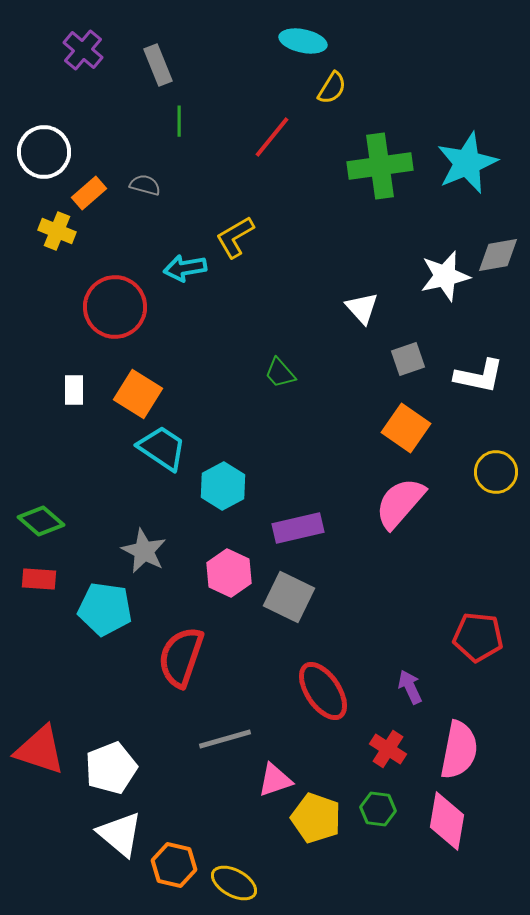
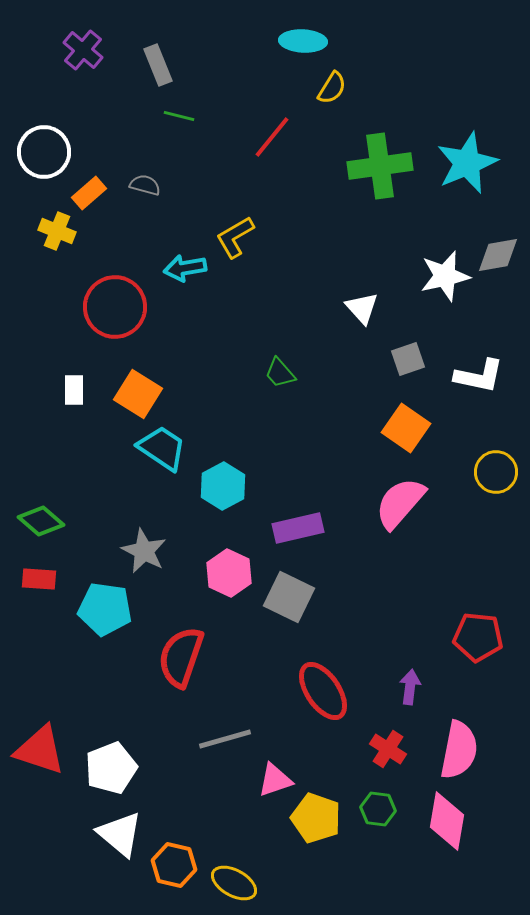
cyan ellipse at (303, 41): rotated 9 degrees counterclockwise
green line at (179, 121): moved 5 px up; rotated 76 degrees counterclockwise
purple arrow at (410, 687): rotated 32 degrees clockwise
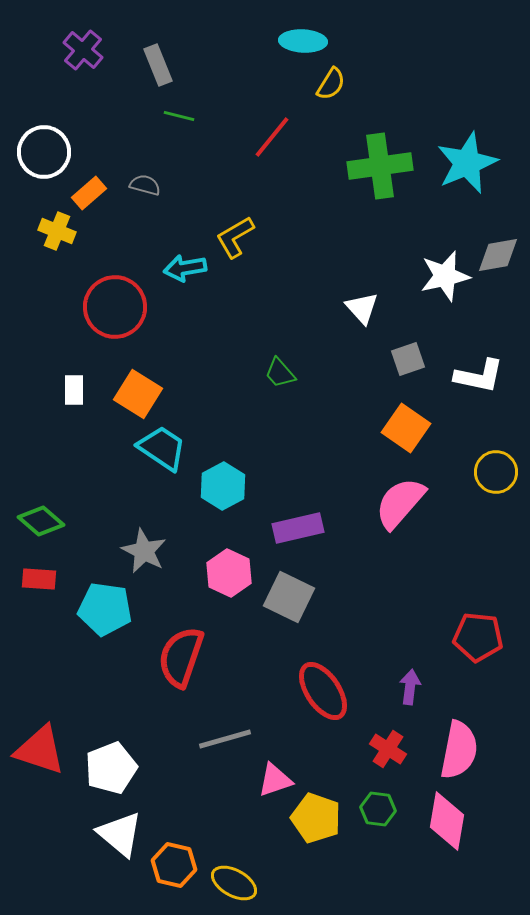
yellow semicircle at (332, 88): moved 1 px left, 4 px up
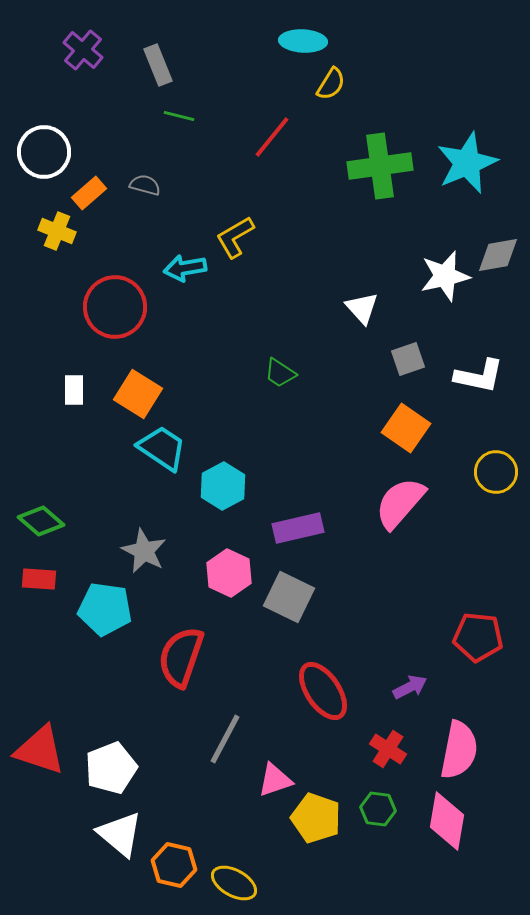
green trapezoid at (280, 373): rotated 16 degrees counterclockwise
purple arrow at (410, 687): rotated 56 degrees clockwise
gray line at (225, 739): rotated 46 degrees counterclockwise
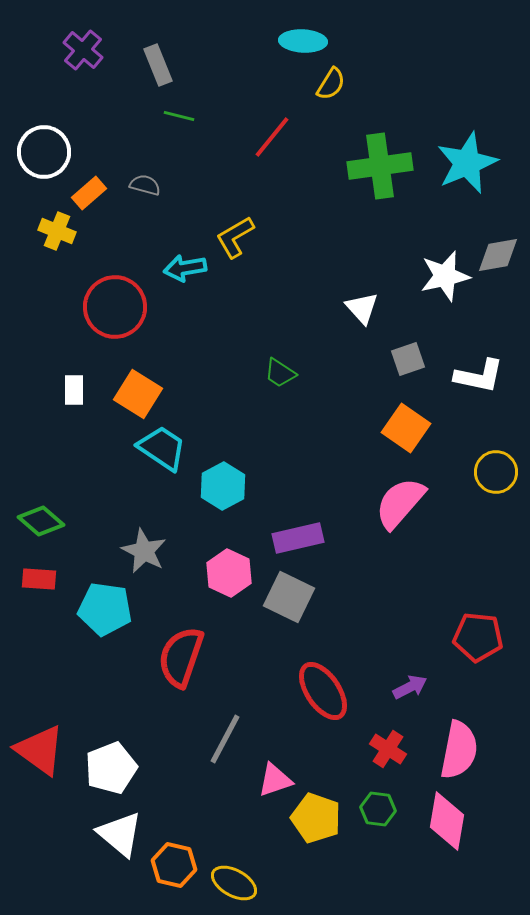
purple rectangle at (298, 528): moved 10 px down
red triangle at (40, 750): rotated 18 degrees clockwise
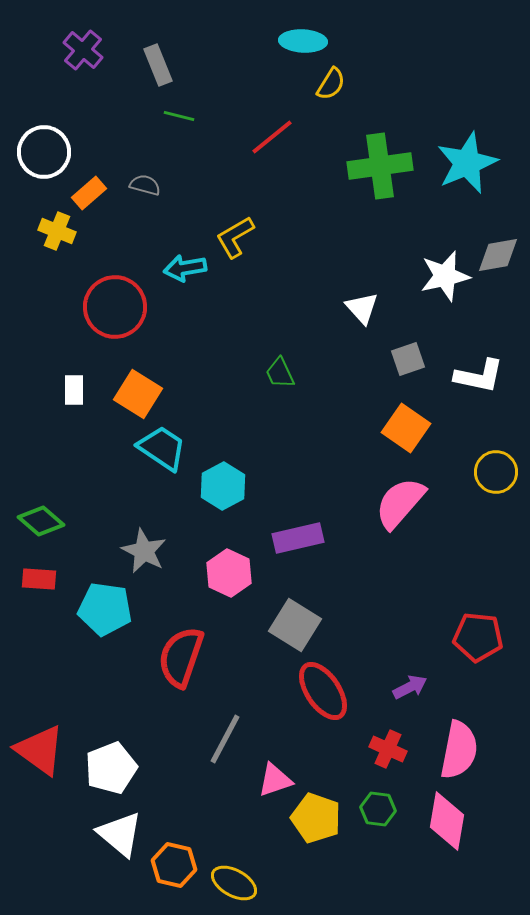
red line at (272, 137): rotated 12 degrees clockwise
green trapezoid at (280, 373): rotated 32 degrees clockwise
gray square at (289, 597): moved 6 px right, 28 px down; rotated 6 degrees clockwise
red cross at (388, 749): rotated 9 degrees counterclockwise
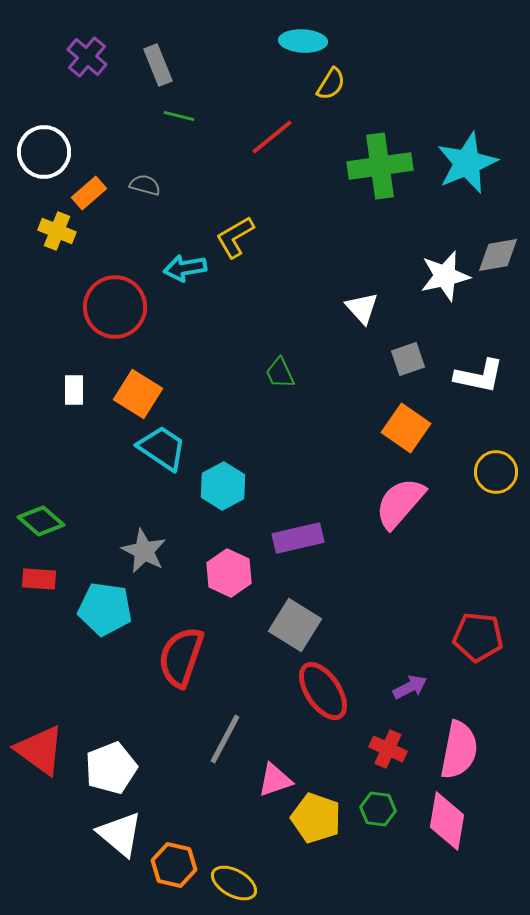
purple cross at (83, 50): moved 4 px right, 7 px down
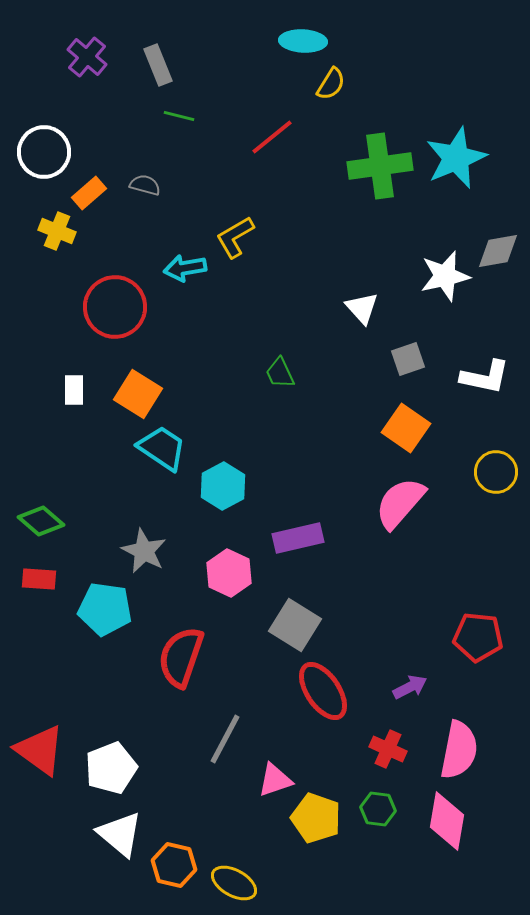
cyan star at (467, 163): moved 11 px left, 5 px up
gray diamond at (498, 255): moved 4 px up
white L-shape at (479, 376): moved 6 px right, 1 px down
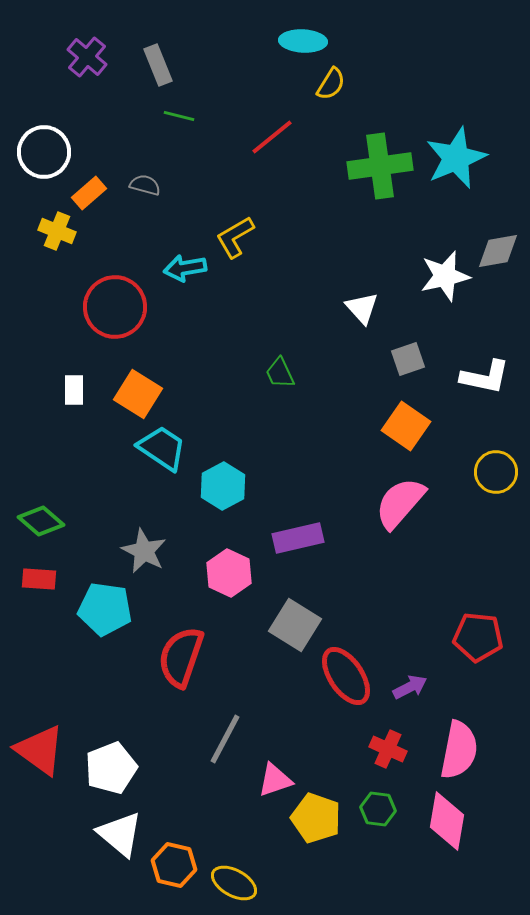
orange square at (406, 428): moved 2 px up
red ellipse at (323, 691): moved 23 px right, 15 px up
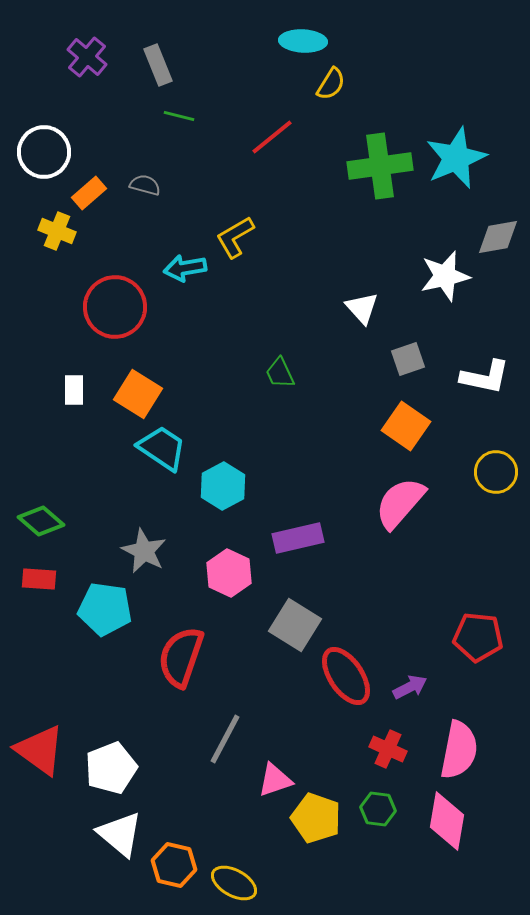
gray diamond at (498, 251): moved 14 px up
